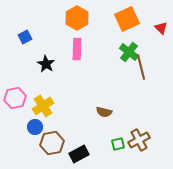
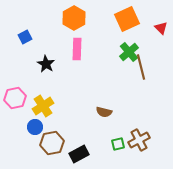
orange hexagon: moved 3 px left
green cross: rotated 12 degrees clockwise
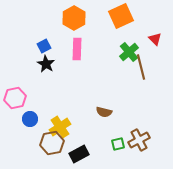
orange square: moved 6 px left, 3 px up
red triangle: moved 6 px left, 11 px down
blue square: moved 19 px right, 9 px down
yellow cross: moved 17 px right, 21 px down
blue circle: moved 5 px left, 8 px up
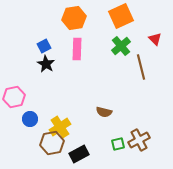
orange hexagon: rotated 20 degrees clockwise
green cross: moved 8 px left, 6 px up
pink hexagon: moved 1 px left, 1 px up
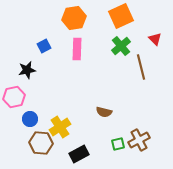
black star: moved 19 px left, 6 px down; rotated 30 degrees clockwise
brown hexagon: moved 11 px left; rotated 15 degrees clockwise
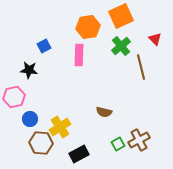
orange hexagon: moved 14 px right, 9 px down
pink rectangle: moved 2 px right, 6 px down
black star: moved 2 px right; rotated 18 degrees clockwise
green square: rotated 16 degrees counterclockwise
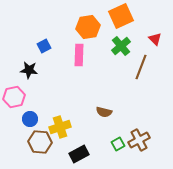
brown line: rotated 35 degrees clockwise
yellow cross: rotated 15 degrees clockwise
brown hexagon: moved 1 px left, 1 px up
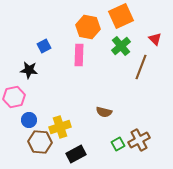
orange hexagon: rotated 20 degrees clockwise
blue circle: moved 1 px left, 1 px down
black rectangle: moved 3 px left
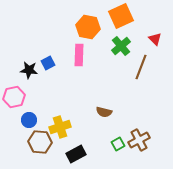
blue square: moved 4 px right, 17 px down
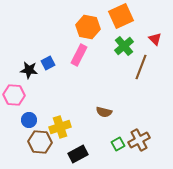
green cross: moved 3 px right
pink rectangle: rotated 25 degrees clockwise
pink hexagon: moved 2 px up; rotated 15 degrees clockwise
black rectangle: moved 2 px right
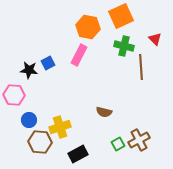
green cross: rotated 36 degrees counterclockwise
brown line: rotated 25 degrees counterclockwise
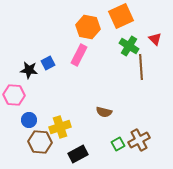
green cross: moved 5 px right; rotated 18 degrees clockwise
